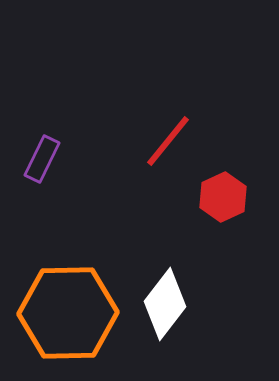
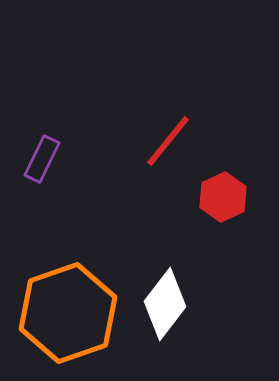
orange hexagon: rotated 18 degrees counterclockwise
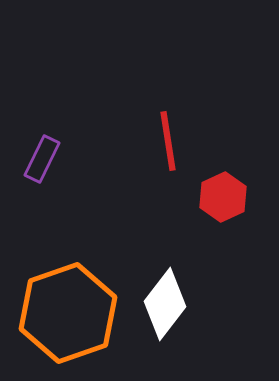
red line: rotated 48 degrees counterclockwise
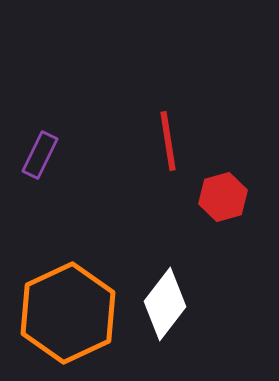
purple rectangle: moved 2 px left, 4 px up
red hexagon: rotated 9 degrees clockwise
orange hexagon: rotated 6 degrees counterclockwise
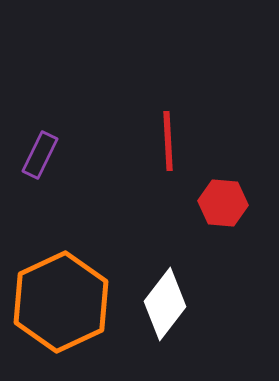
red line: rotated 6 degrees clockwise
red hexagon: moved 6 px down; rotated 21 degrees clockwise
orange hexagon: moved 7 px left, 11 px up
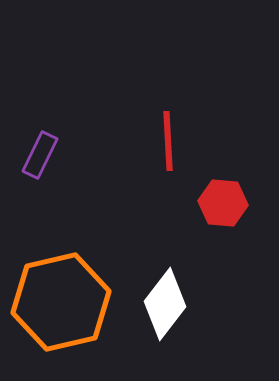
orange hexagon: rotated 12 degrees clockwise
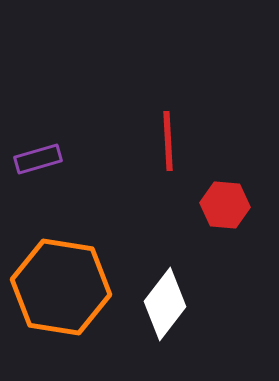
purple rectangle: moved 2 px left, 4 px down; rotated 48 degrees clockwise
red hexagon: moved 2 px right, 2 px down
orange hexagon: moved 15 px up; rotated 22 degrees clockwise
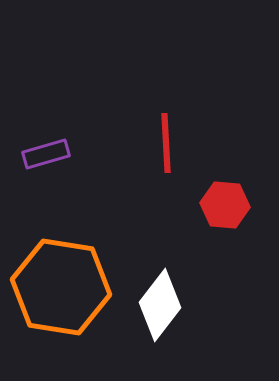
red line: moved 2 px left, 2 px down
purple rectangle: moved 8 px right, 5 px up
white diamond: moved 5 px left, 1 px down
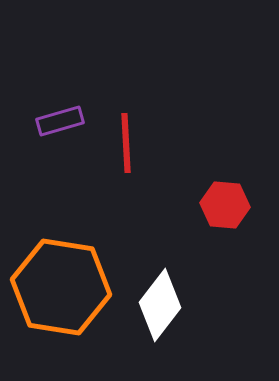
red line: moved 40 px left
purple rectangle: moved 14 px right, 33 px up
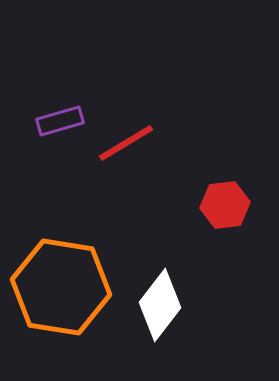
red line: rotated 62 degrees clockwise
red hexagon: rotated 12 degrees counterclockwise
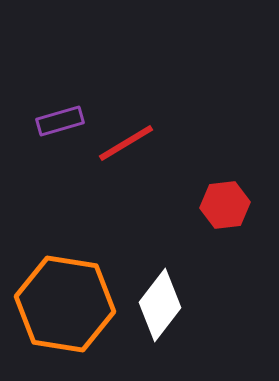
orange hexagon: moved 4 px right, 17 px down
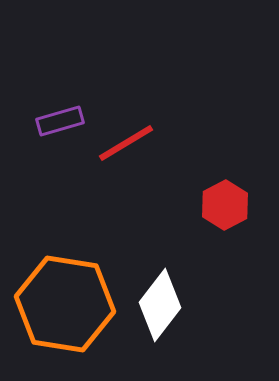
red hexagon: rotated 21 degrees counterclockwise
